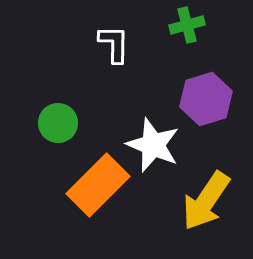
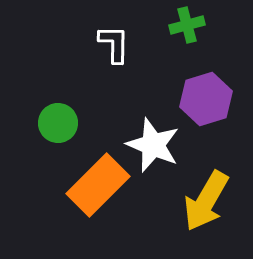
yellow arrow: rotated 4 degrees counterclockwise
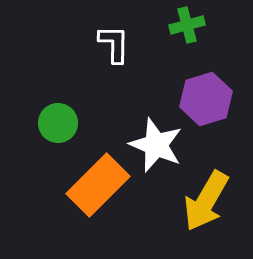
white star: moved 3 px right
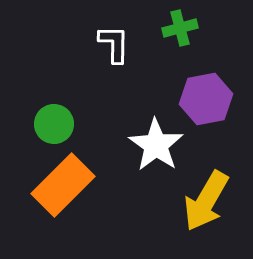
green cross: moved 7 px left, 3 px down
purple hexagon: rotated 6 degrees clockwise
green circle: moved 4 px left, 1 px down
white star: rotated 12 degrees clockwise
orange rectangle: moved 35 px left
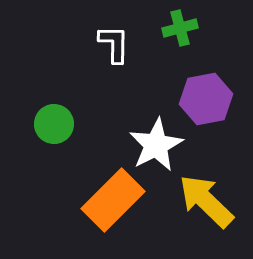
white star: rotated 10 degrees clockwise
orange rectangle: moved 50 px right, 15 px down
yellow arrow: rotated 104 degrees clockwise
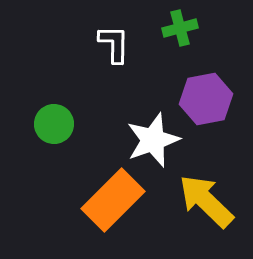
white star: moved 3 px left, 5 px up; rotated 8 degrees clockwise
